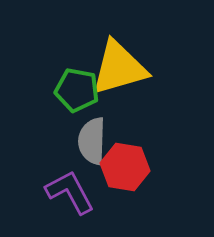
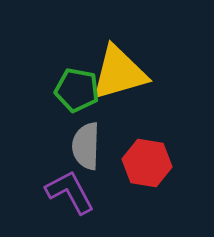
yellow triangle: moved 5 px down
gray semicircle: moved 6 px left, 5 px down
red hexagon: moved 22 px right, 4 px up
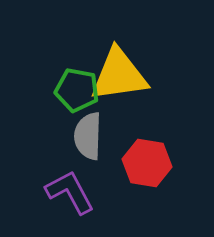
yellow triangle: moved 2 px down; rotated 8 degrees clockwise
gray semicircle: moved 2 px right, 10 px up
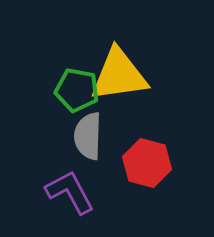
red hexagon: rotated 6 degrees clockwise
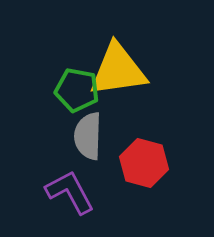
yellow triangle: moved 1 px left, 5 px up
red hexagon: moved 3 px left
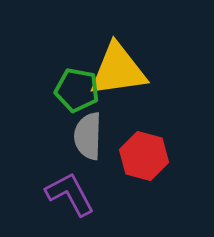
red hexagon: moved 7 px up
purple L-shape: moved 2 px down
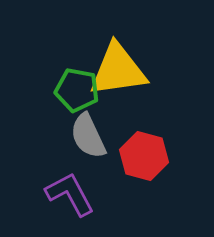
gray semicircle: rotated 27 degrees counterclockwise
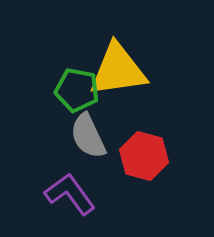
purple L-shape: rotated 8 degrees counterclockwise
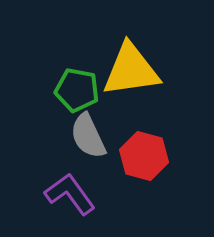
yellow triangle: moved 13 px right
